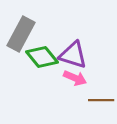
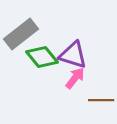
gray rectangle: rotated 24 degrees clockwise
pink arrow: rotated 75 degrees counterclockwise
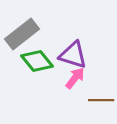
gray rectangle: moved 1 px right
green diamond: moved 5 px left, 4 px down
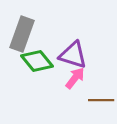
gray rectangle: rotated 32 degrees counterclockwise
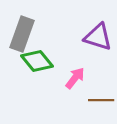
purple triangle: moved 25 px right, 18 px up
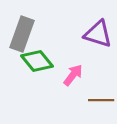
purple triangle: moved 3 px up
pink arrow: moved 2 px left, 3 px up
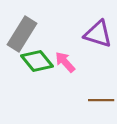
gray rectangle: rotated 12 degrees clockwise
pink arrow: moved 8 px left, 13 px up; rotated 80 degrees counterclockwise
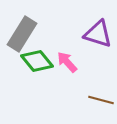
pink arrow: moved 2 px right
brown line: rotated 15 degrees clockwise
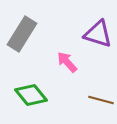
green diamond: moved 6 px left, 34 px down
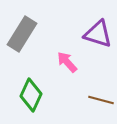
green diamond: rotated 64 degrees clockwise
